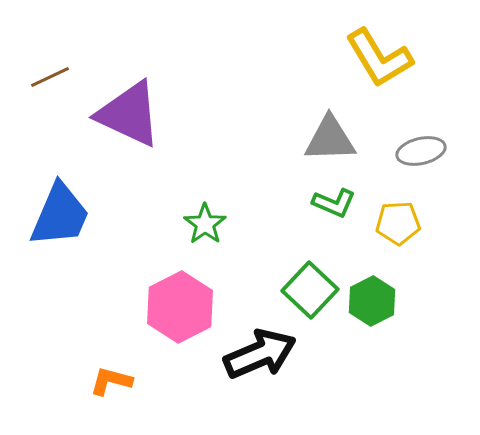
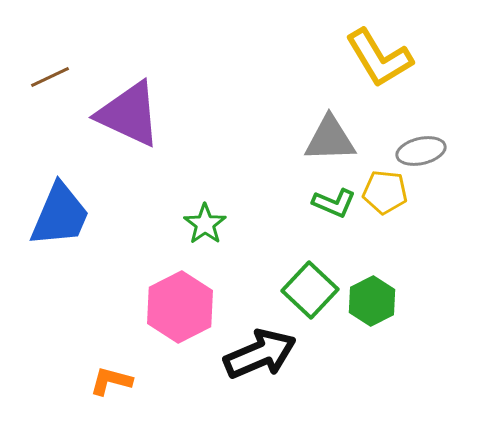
yellow pentagon: moved 13 px left, 31 px up; rotated 9 degrees clockwise
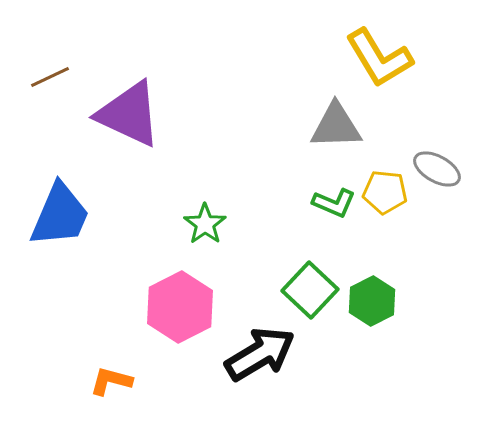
gray triangle: moved 6 px right, 13 px up
gray ellipse: moved 16 px right, 18 px down; rotated 42 degrees clockwise
black arrow: rotated 8 degrees counterclockwise
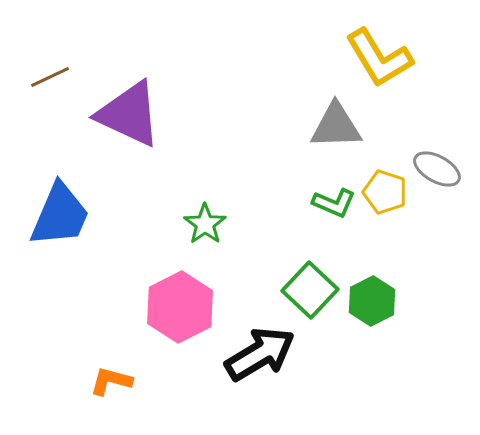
yellow pentagon: rotated 12 degrees clockwise
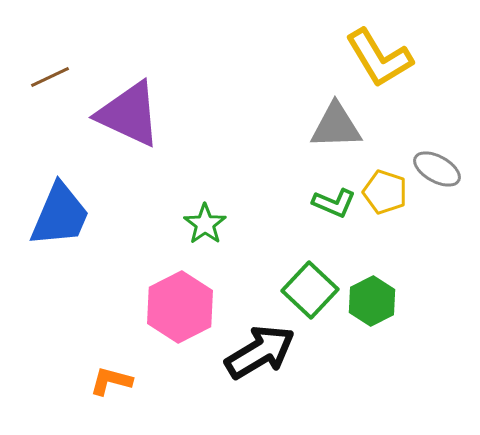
black arrow: moved 2 px up
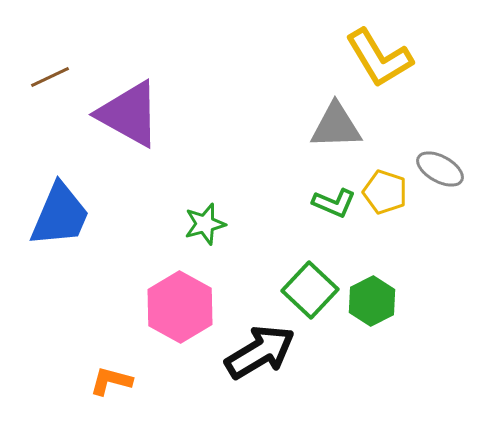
purple triangle: rotated 4 degrees clockwise
gray ellipse: moved 3 px right
green star: rotated 21 degrees clockwise
pink hexagon: rotated 4 degrees counterclockwise
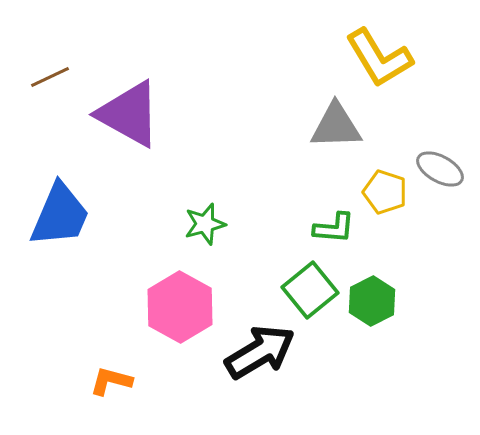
green L-shape: moved 25 px down; rotated 18 degrees counterclockwise
green square: rotated 8 degrees clockwise
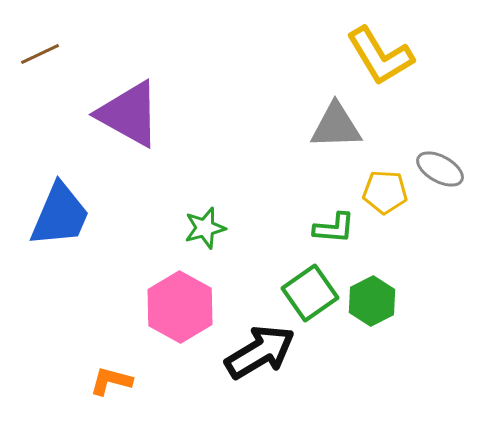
yellow L-shape: moved 1 px right, 2 px up
brown line: moved 10 px left, 23 px up
yellow pentagon: rotated 15 degrees counterclockwise
green star: moved 4 px down
green square: moved 3 px down; rotated 4 degrees clockwise
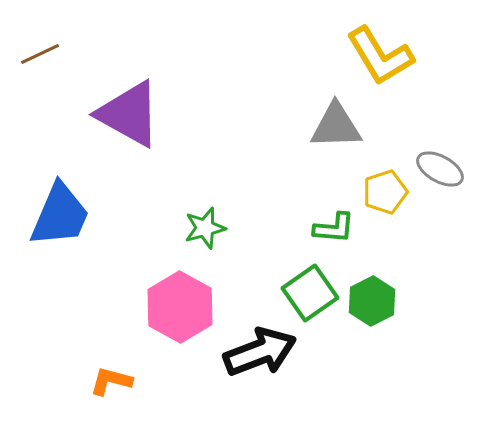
yellow pentagon: rotated 21 degrees counterclockwise
black arrow: rotated 10 degrees clockwise
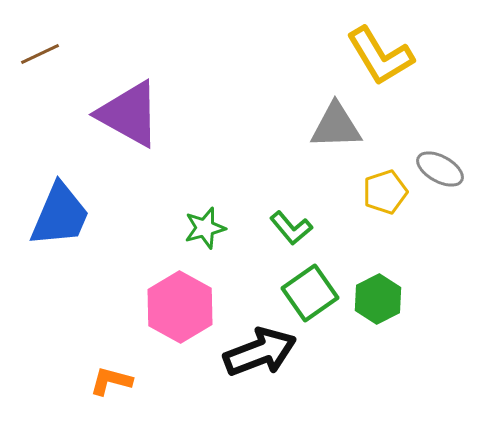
green L-shape: moved 43 px left; rotated 45 degrees clockwise
green hexagon: moved 6 px right, 2 px up
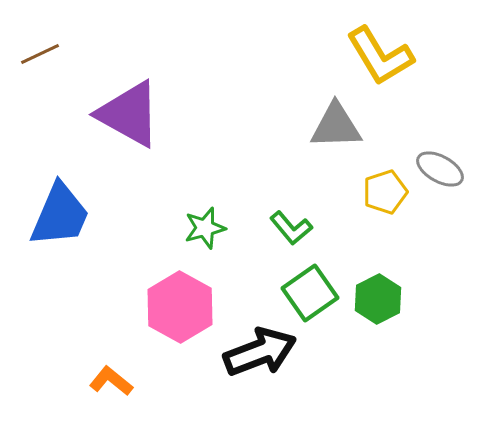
orange L-shape: rotated 24 degrees clockwise
